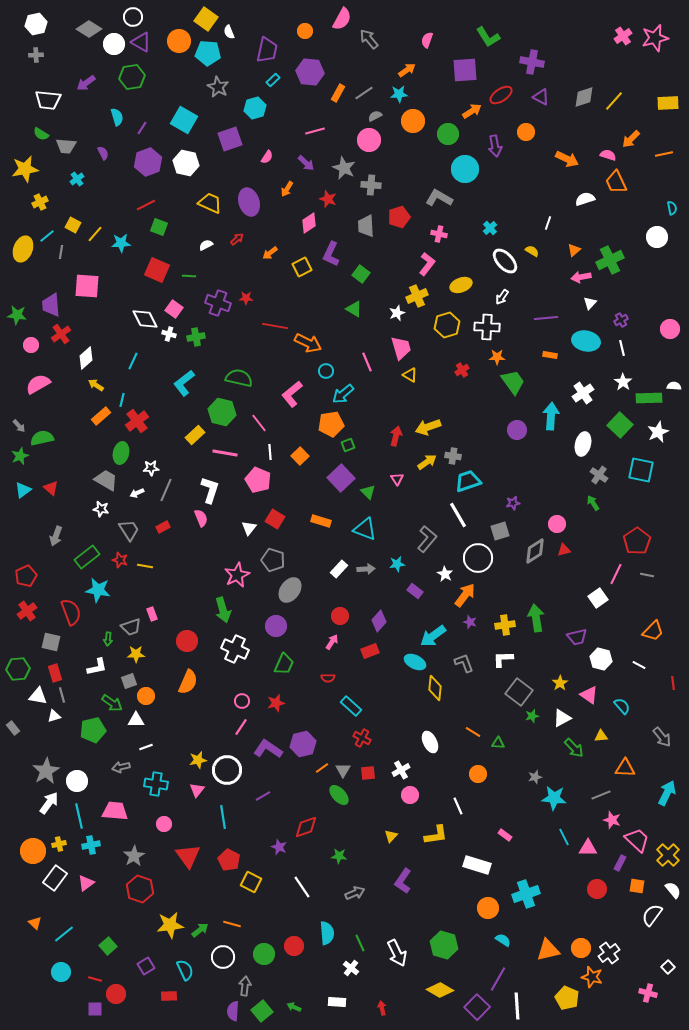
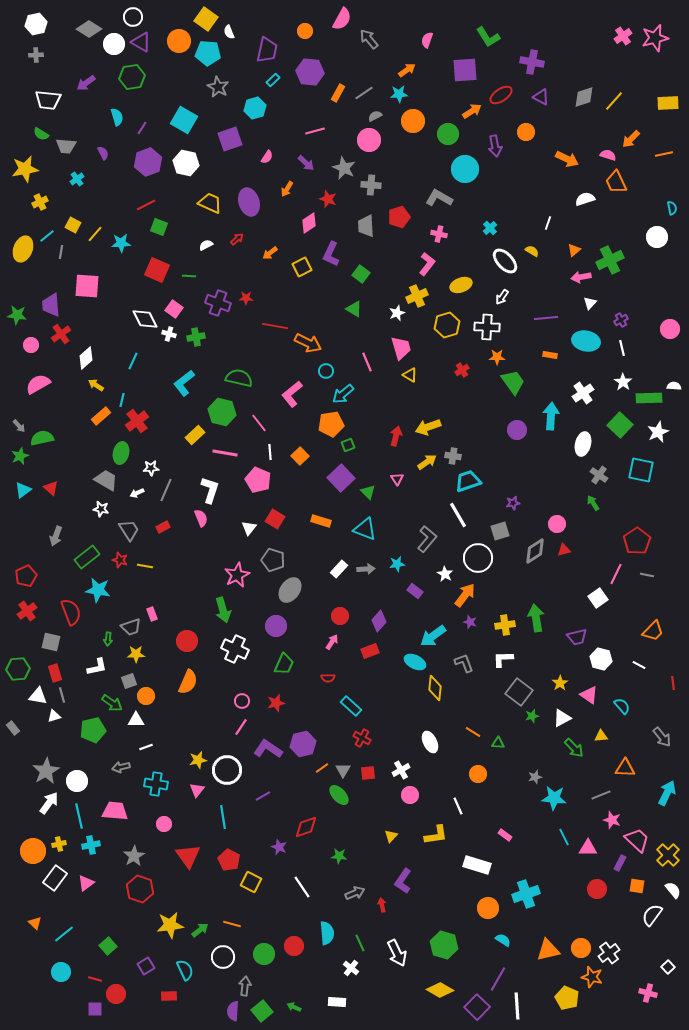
red arrow at (382, 1008): moved 103 px up
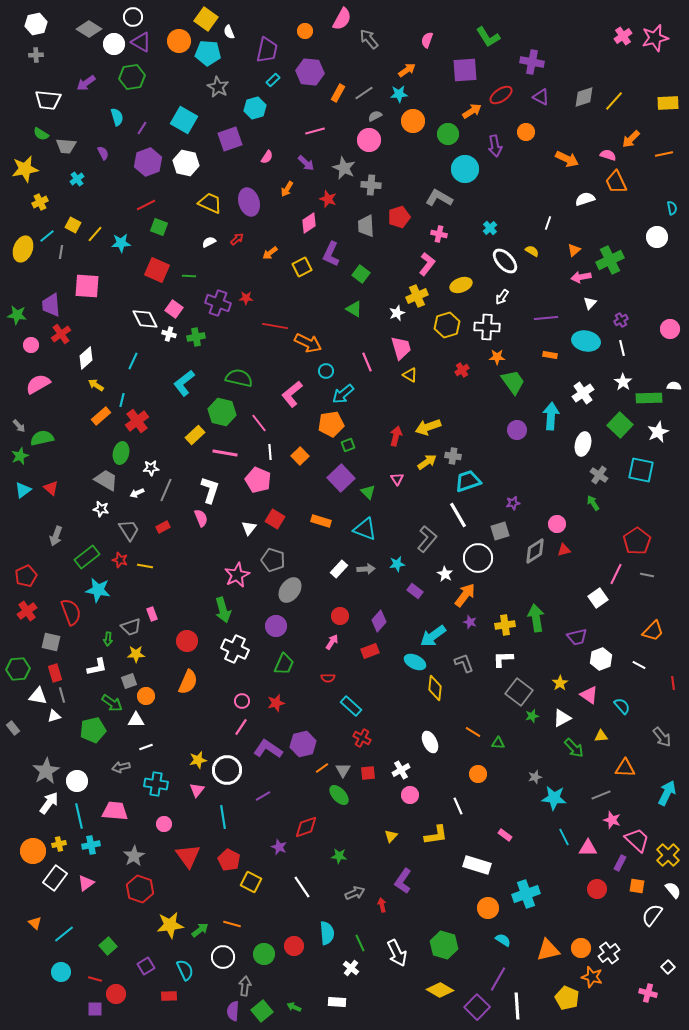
white semicircle at (206, 245): moved 3 px right, 3 px up
white hexagon at (601, 659): rotated 25 degrees clockwise
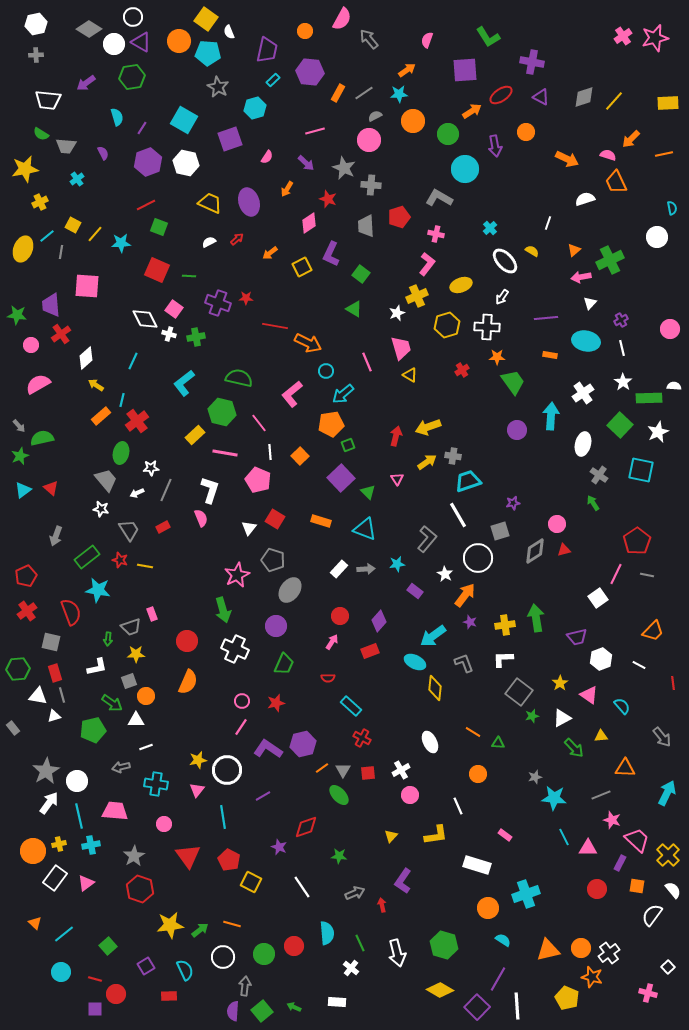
pink cross at (439, 234): moved 3 px left
gray trapezoid at (106, 480): rotated 20 degrees clockwise
white arrow at (397, 953): rotated 12 degrees clockwise
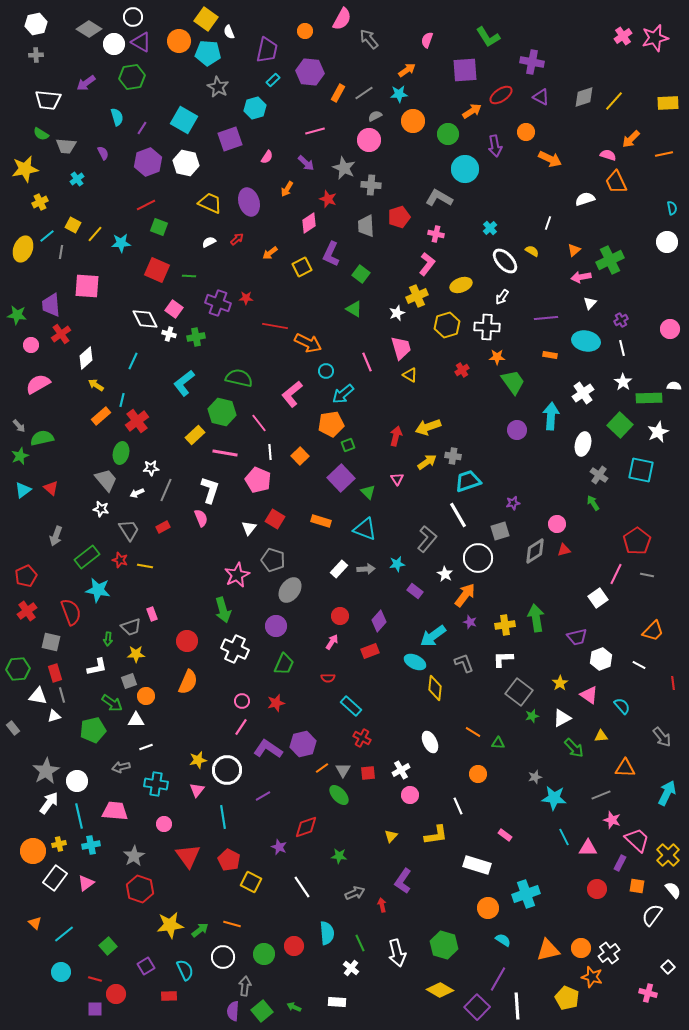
orange arrow at (567, 159): moved 17 px left
white circle at (657, 237): moved 10 px right, 5 px down
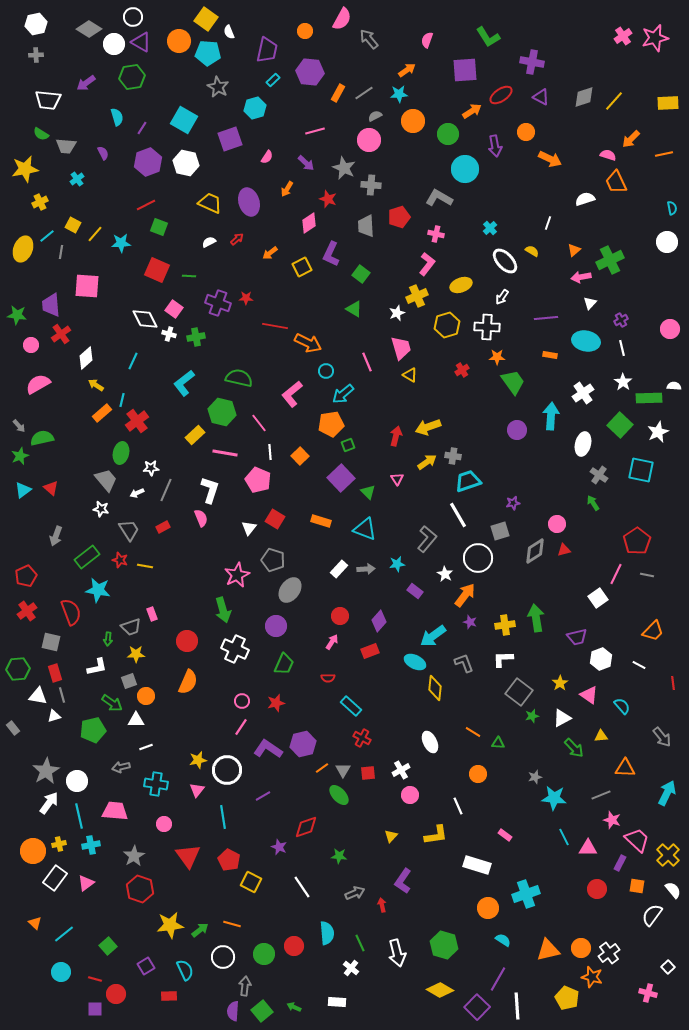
orange rectangle at (101, 416): moved 1 px right, 3 px up
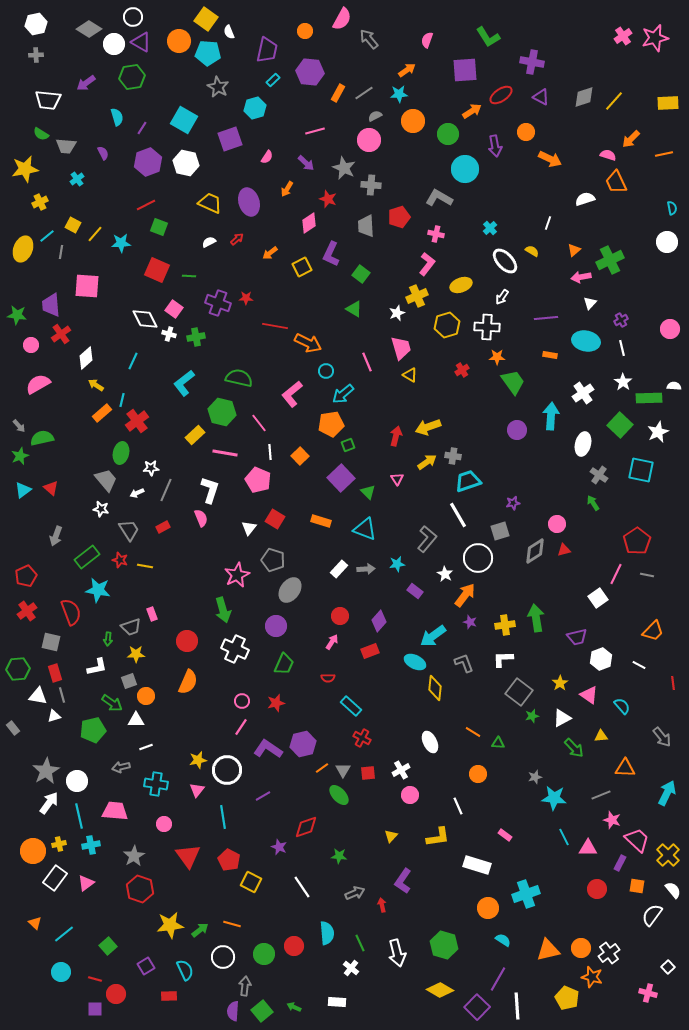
yellow L-shape at (436, 835): moved 2 px right, 2 px down
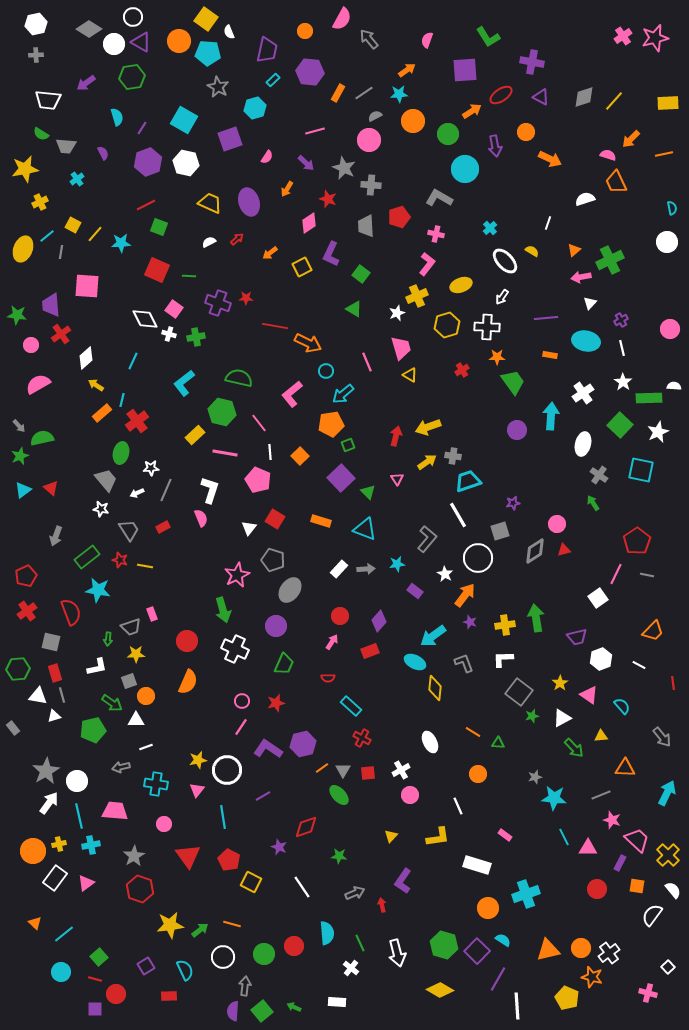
green square at (108, 946): moved 9 px left, 11 px down
purple square at (477, 1007): moved 56 px up
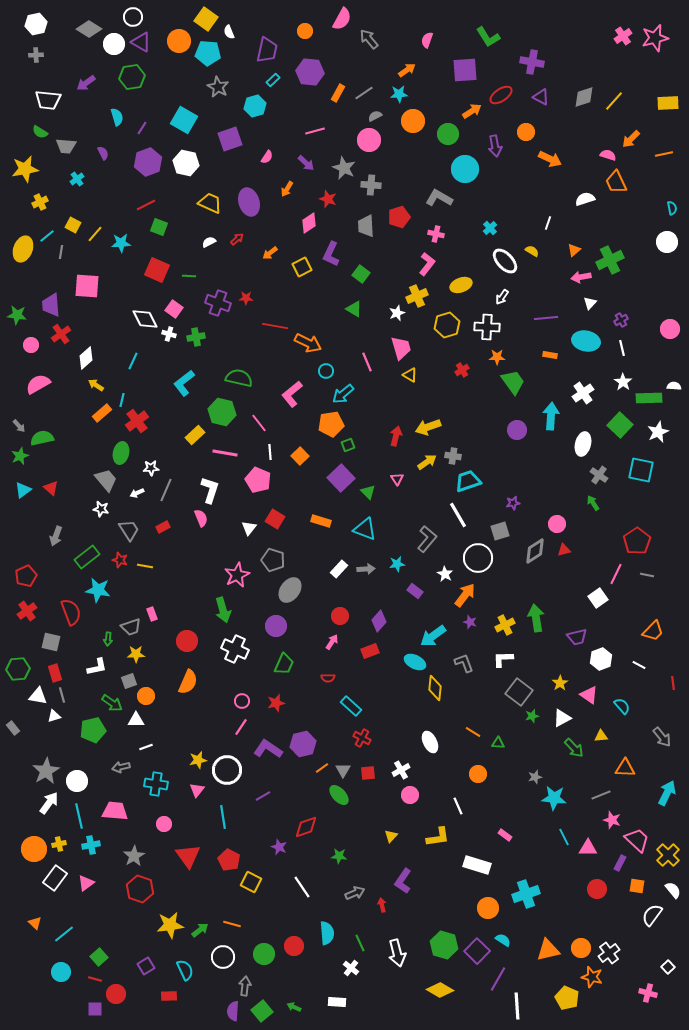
cyan hexagon at (255, 108): moved 2 px up
green semicircle at (41, 134): moved 1 px left, 2 px up
yellow cross at (505, 625): rotated 18 degrees counterclockwise
orange circle at (33, 851): moved 1 px right, 2 px up
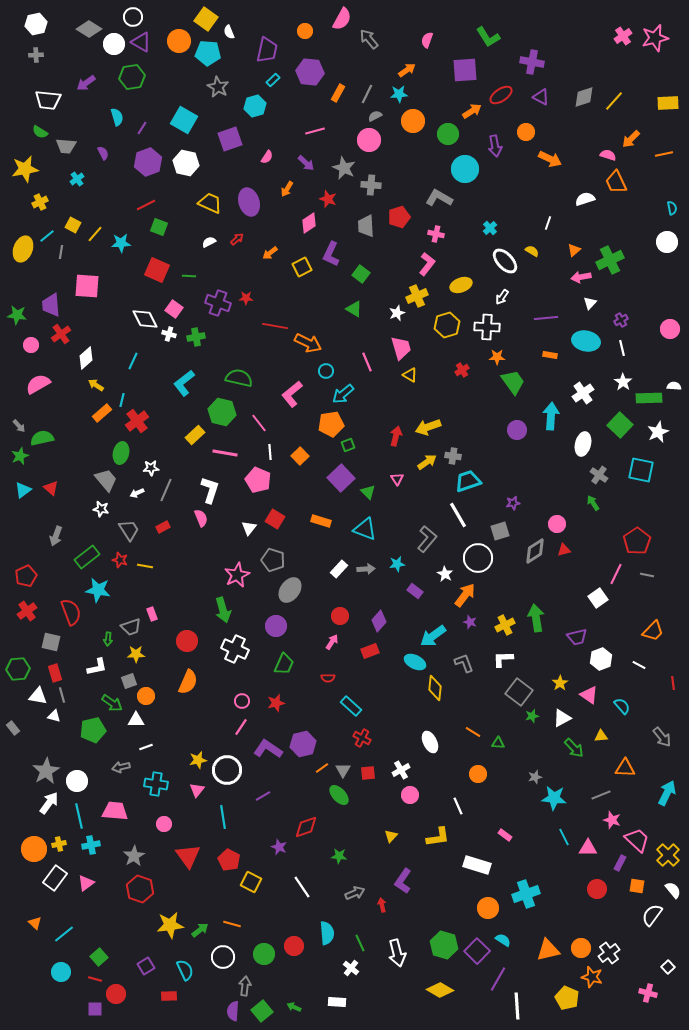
gray line at (364, 93): moved 3 px right, 1 px down; rotated 30 degrees counterclockwise
white triangle at (54, 716): rotated 32 degrees clockwise
